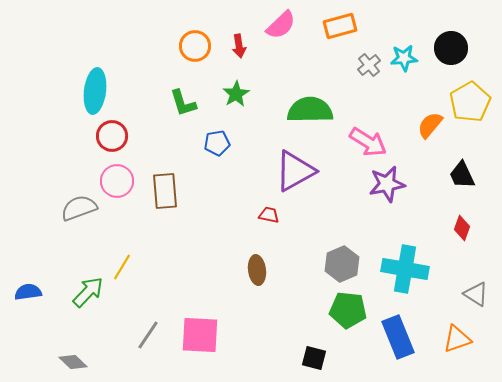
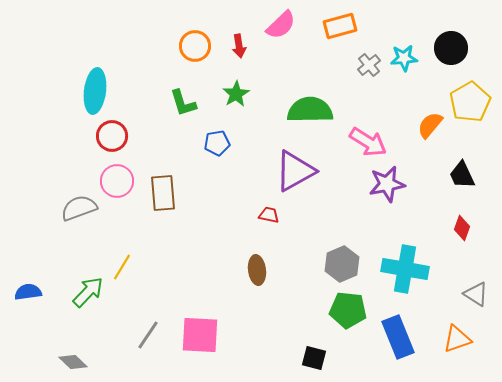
brown rectangle: moved 2 px left, 2 px down
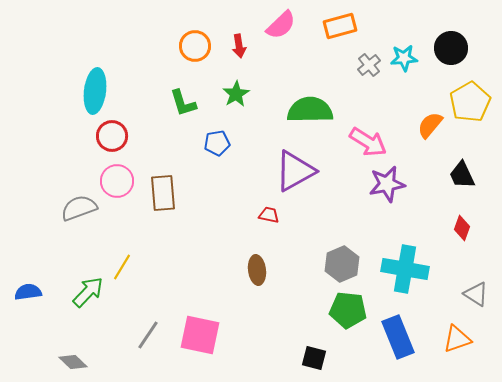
pink square: rotated 9 degrees clockwise
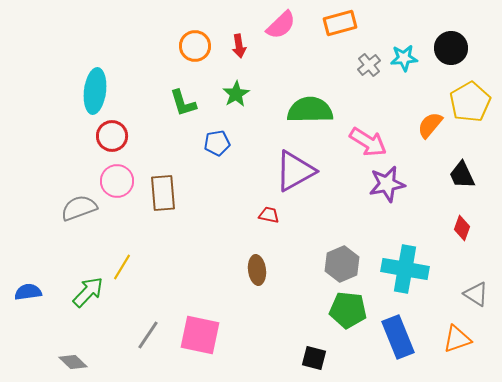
orange rectangle: moved 3 px up
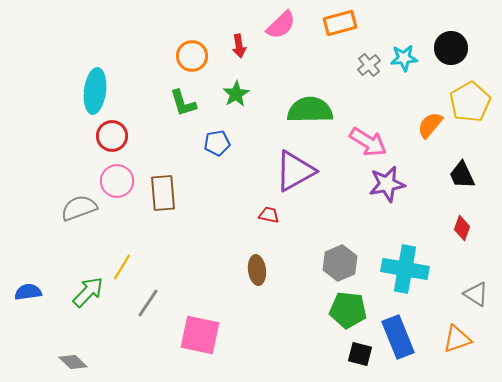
orange circle: moved 3 px left, 10 px down
gray hexagon: moved 2 px left, 1 px up
gray line: moved 32 px up
black square: moved 46 px right, 4 px up
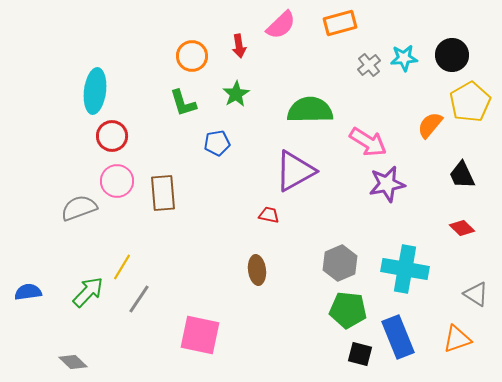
black circle: moved 1 px right, 7 px down
red diamond: rotated 65 degrees counterclockwise
gray line: moved 9 px left, 4 px up
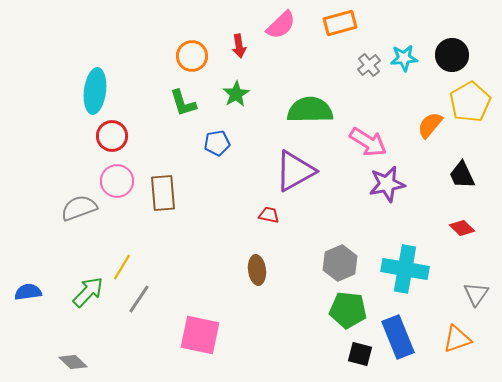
gray triangle: rotated 32 degrees clockwise
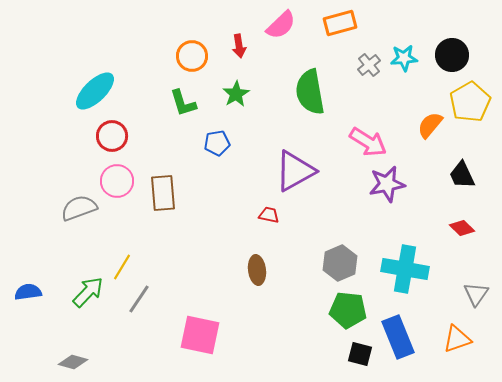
cyan ellipse: rotated 39 degrees clockwise
green semicircle: moved 18 px up; rotated 99 degrees counterclockwise
gray diamond: rotated 28 degrees counterclockwise
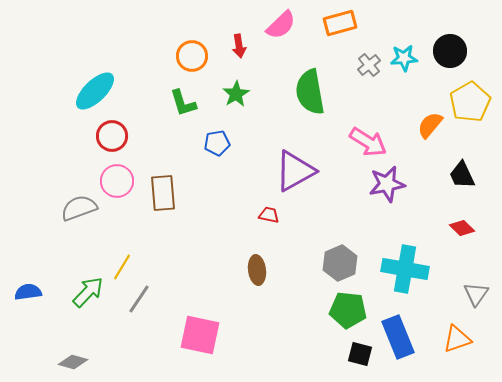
black circle: moved 2 px left, 4 px up
